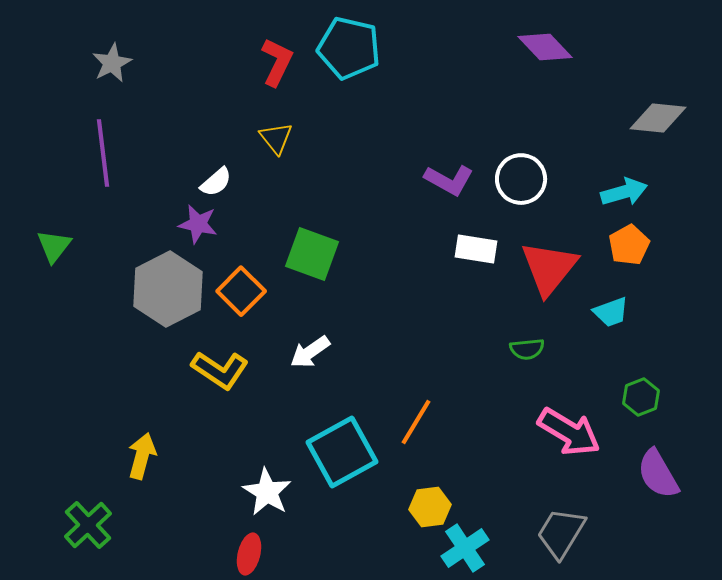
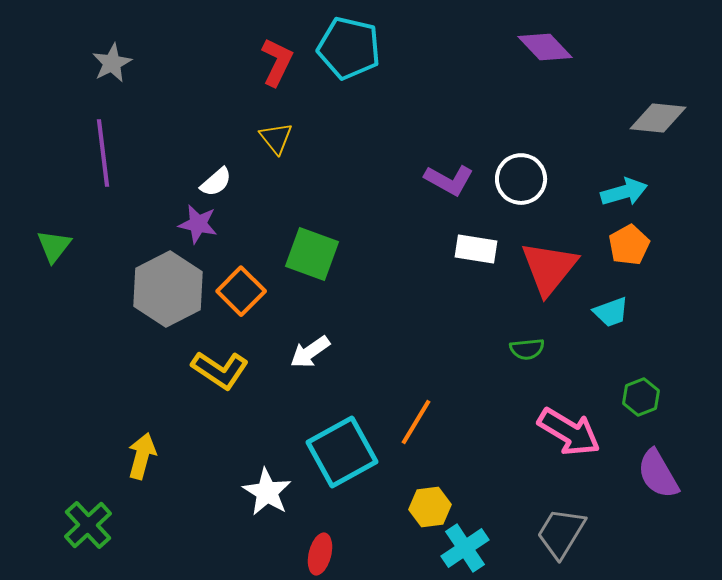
red ellipse: moved 71 px right
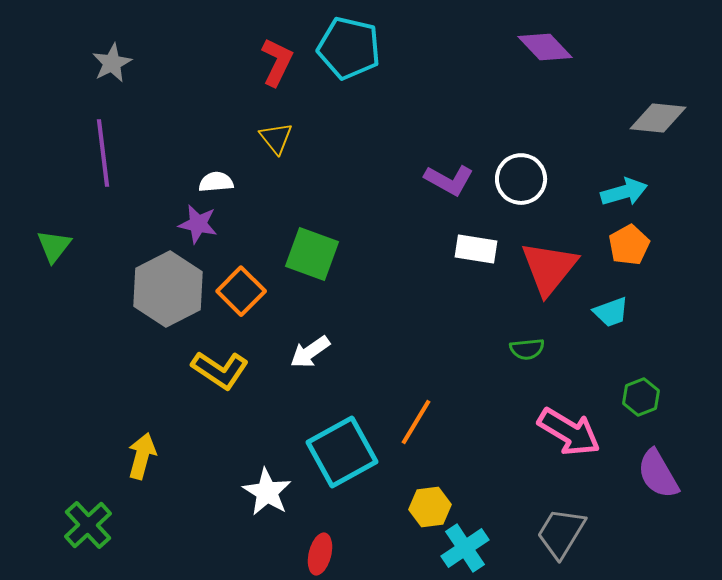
white semicircle: rotated 144 degrees counterclockwise
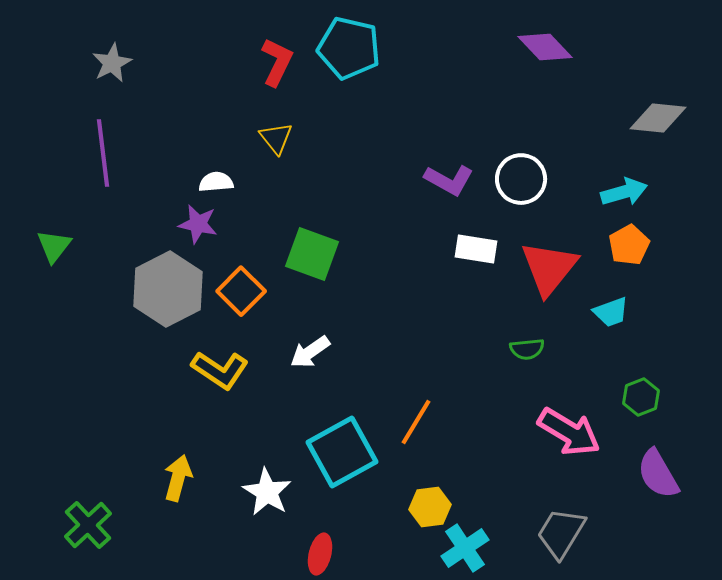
yellow arrow: moved 36 px right, 22 px down
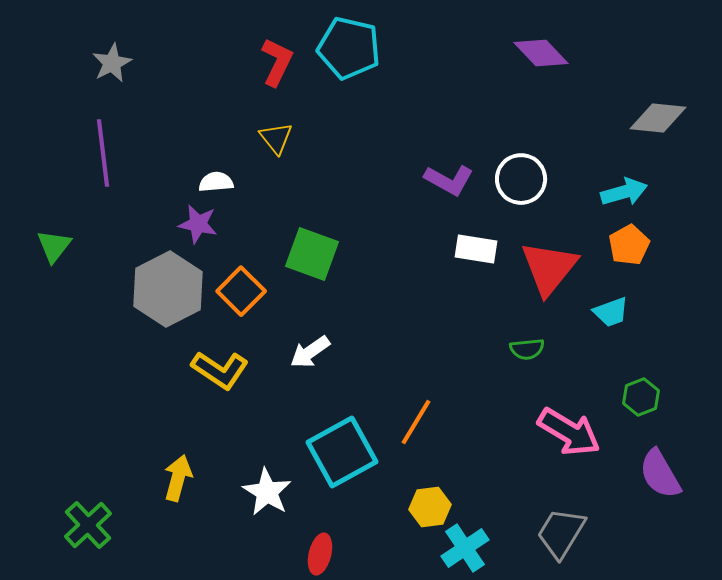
purple diamond: moved 4 px left, 6 px down
purple semicircle: moved 2 px right
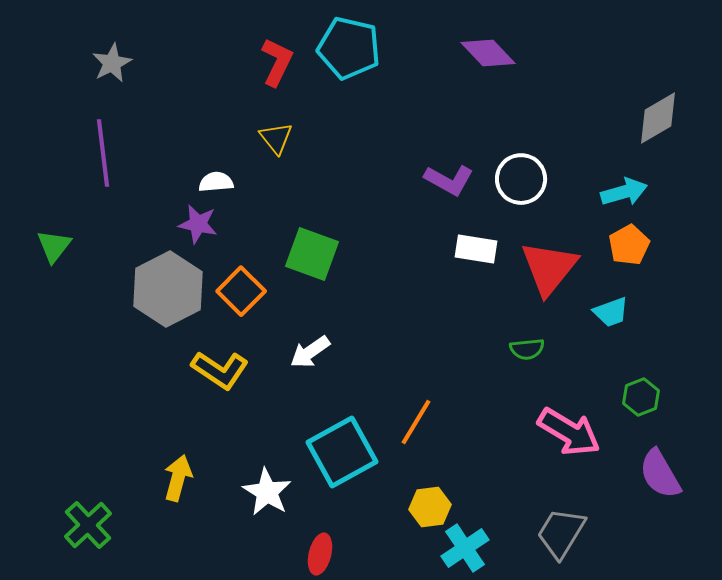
purple diamond: moved 53 px left
gray diamond: rotated 36 degrees counterclockwise
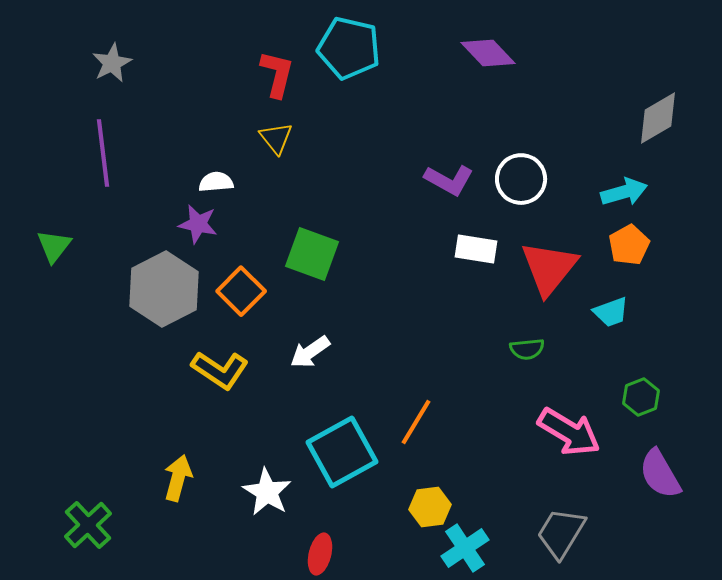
red L-shape: moved 12 px down; rotated 12 degrees counterclockwise
gray hexagon: moved 4 px left
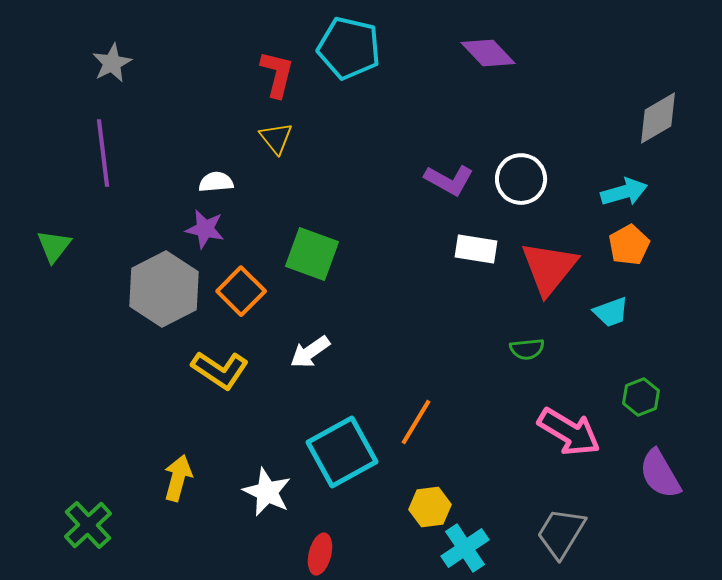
purple star: moved 7 px right, 5 px down
white star: rotated 6 degrees counterclockwise
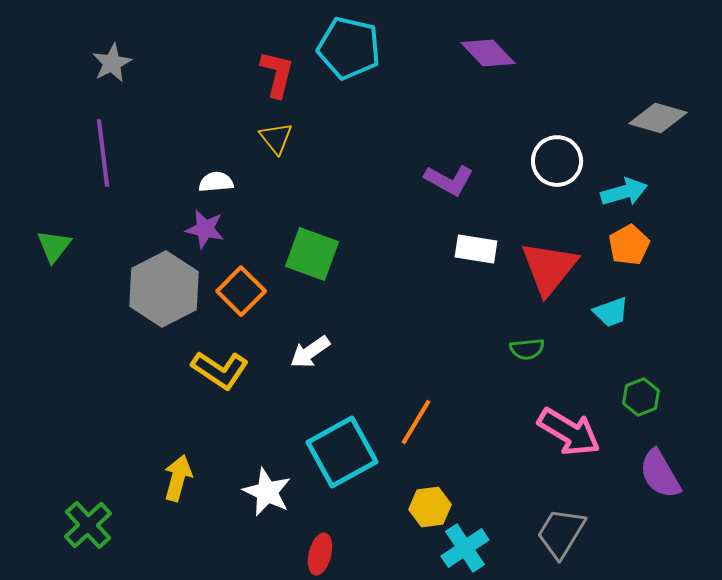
gray diamond: rotated 46 degrees clockwise
white circle: moved 36 px right, 18 px up
